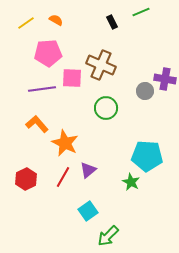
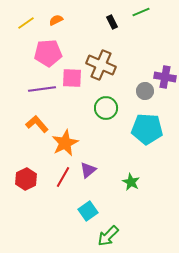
orange semicircle: rotated 56 degrees counterclockwise
purple cross: moved 2 px up
orange star: rotated 20 degrees clockwise
cyan pentagon: moved 27 px up
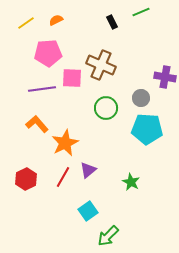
gray circle: moved 4 px left, 7 px down
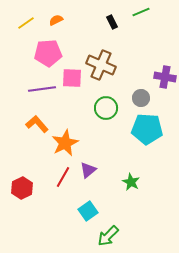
red hexagon: moved 4 px left, 9 px down
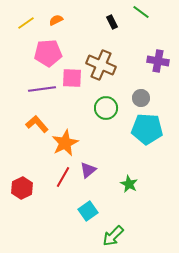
green line: rotated 60 degrees clockwise
purple cross: moved 7 px left, 16 px up
green star: moved 2 px left, 2 px down
green arrow: moved 5 px right
